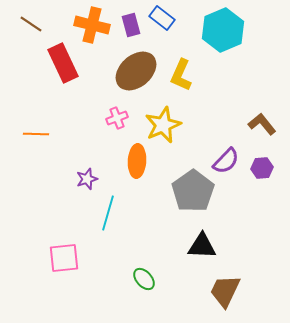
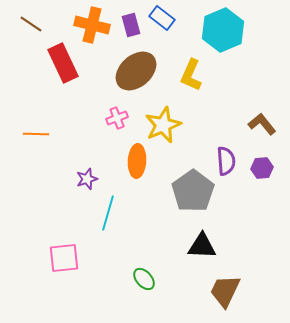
yellow L-shape: moved 10 px right
purple semicircle: rotated 48 degrees counterclockwise
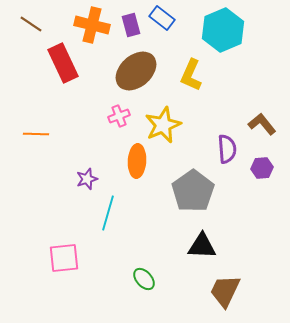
pink cross: moved 2 px right, 2 px up
purple semicircle: moved 1 px right, 12 px up
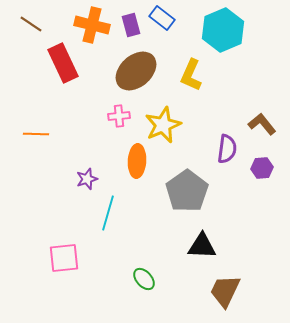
pink cross: rotated 15 degrees clockwise
purple semicircle: rotated 12 degrees clockwise
gray pentagon: moved 6 px left
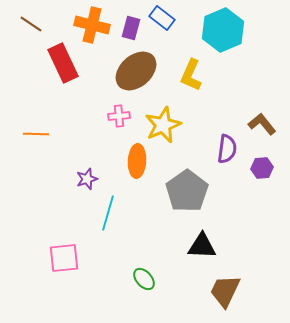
purple rectangle: moved 3 px down; rotated 30 degrees clockwise
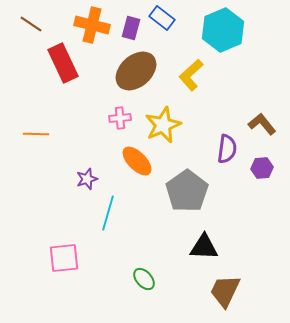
yellow L-shape: rotated 24 degrees clockwise
pink cross: moved 1 px right, 2 px down
orange ellipse: rotated 48 degrees counterclockwise
black triangle: moved 2 px right, 1 px down
